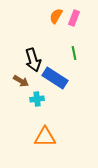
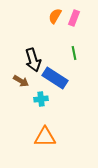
orange semicircle: moved 1 px left
cyan cross: moved 4 px right
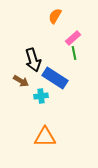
pink rectangle: moved 1 px left, 20 px down; rotated 28 degrees clockwise
cyan cross: moved 3 px up
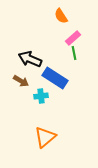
orange semicircle: moved 6 px right; rotated 63 degrees counterclockwise
black arrow: moved 3 px left, 1 px up; rotated 130 degrees clockwise
orange triangle: rotated 40 degrees counterclockwise
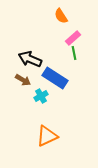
brown arrow: moved 2 px right, 1 px up
cyan cross: rotated 24 degrees counterclockwise
orange triangle: moved 2 px right, 1 px up; rotated 15 degrees clockwise
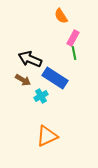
pink rectangle: rotated 21 degrees counterclockwise
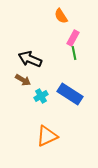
blue rectangle: moved 15 px right, 16 px down
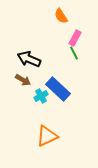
pink rectangle: moved 2 px right
green line: rotated 16 degrees counterclockwise
black arrow: moved 1 px left
blue rectangle: moved 12 px left, 5 px up; rotated 10 degrees clockwise
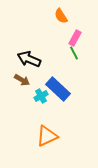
brown arrow: moved 1 px left
